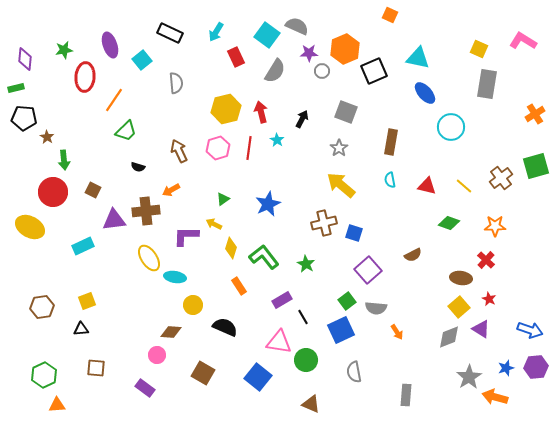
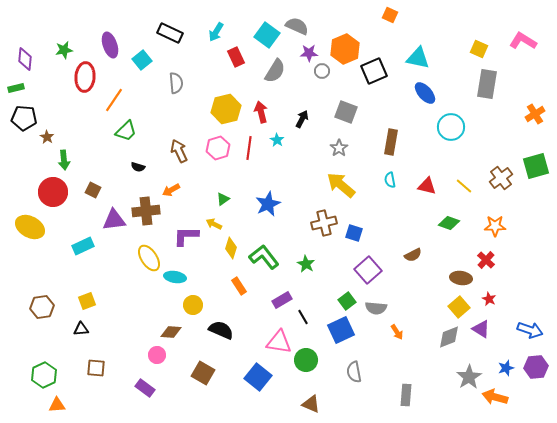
black semicircle at (225, 327): moved 4 px left, 3 px down
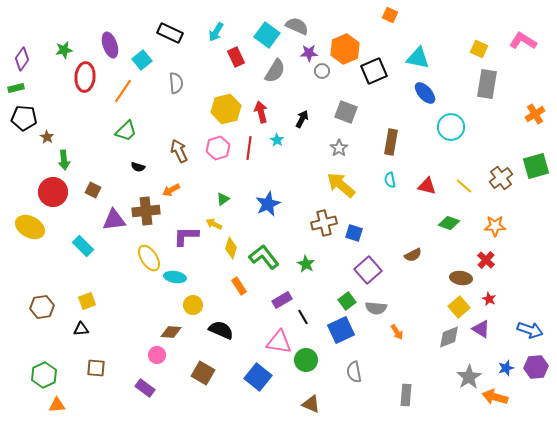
purple diamond at (25, 59): moved 3 px left; rotated 30 degrees clockwise
orange line at (114, 100): moved 9 px right, 9 px up
cyan rectangle at (83, 246): rotated 70 degrees clockwise
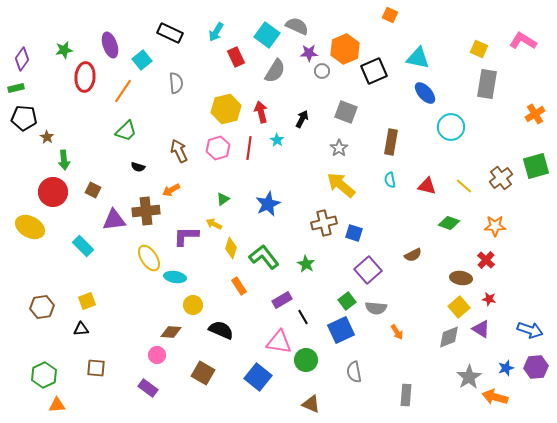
red star at (489, 299): rotated 16 degrees counterclockwise
purple rectangle at (145, 388): moved 3 px right
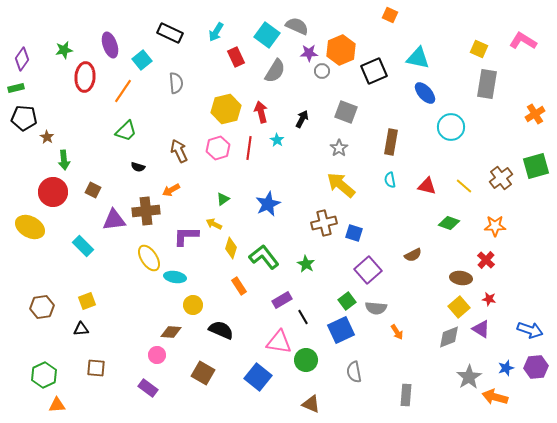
orange hexagon at (345, 49): moved 4 px left, 1 px down
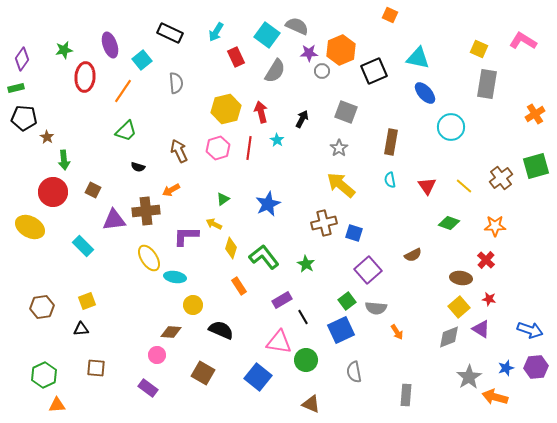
red triangle at (427, 186): rotated 42 degrees clockwise
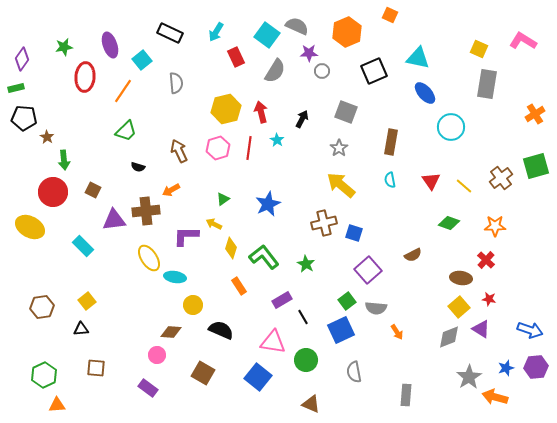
green star at (64, 50): moved 3 px up
orange hexagon at (341, 50): moved 6 px right, 18 px up
red triangle at (427, 186): moved 4 px right, 5 px up
yellow square at (87, 301): rotated 18 degrees counterclockwise
pink triangle at (279, 342): moved 6 px left
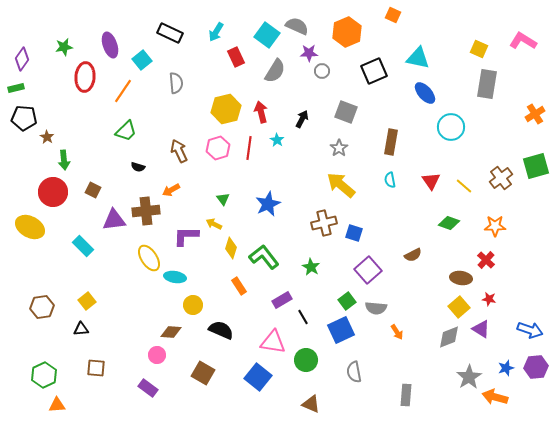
orange square at (390, 15): moved 3 px right
green triangle at (223, 199): rotated 32 degrees counterclockwise
green star at (306, 264): moved 5 px right, 3 px down
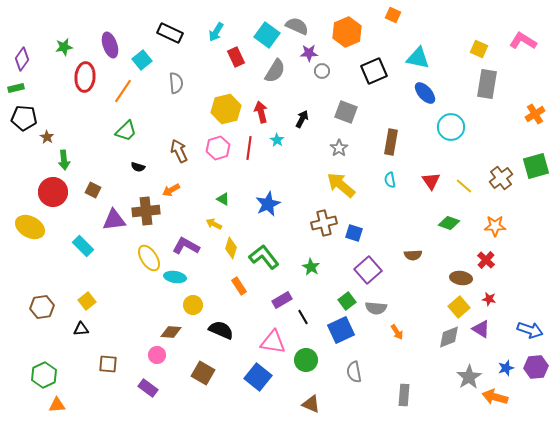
green triangle at (223, 199): rotated 24 degrees counterclockwise
purple L-shape at (186, 236): moved 10 px down; rotated 28 degrees clockwise
brown semicircle at (413, 255): rotated 24 degrees clockwise
brown square at (96, 368): moved 12 px right, 4 px up
gray rectangle at (406, 395): moved 2 px left
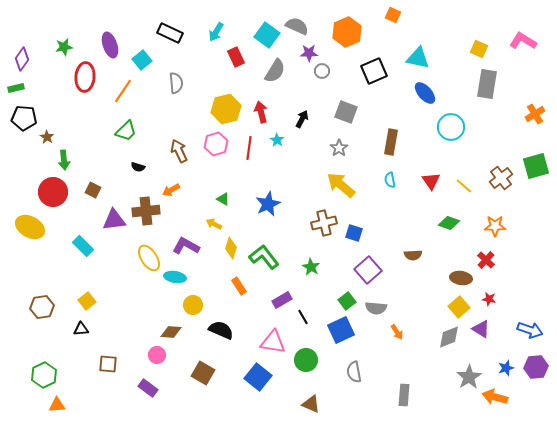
pink hexagon at (218, 148): moved 2 px left, 4 px up
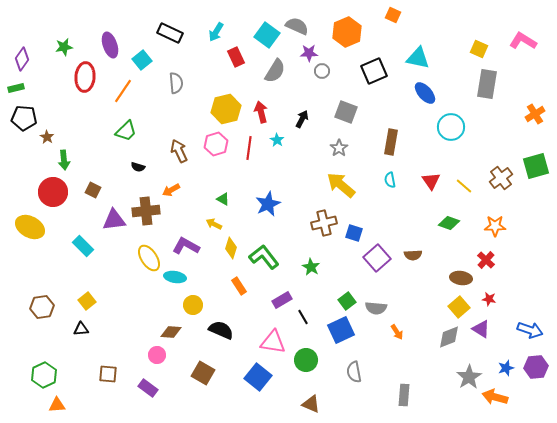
purple square at (368, 270): moved 9 px right, 12 px up
brown square at (108, 364): moved 10 px down
